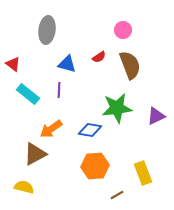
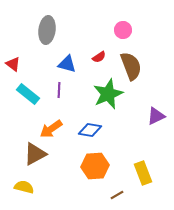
brown semicircle: moved 1 px right, 1 px down
green star: moved 9 px left, 14 px up; rotated 16 degrees counterclockwise
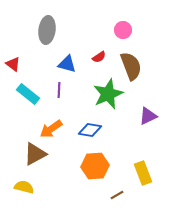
purple triangle: moved 8 px left
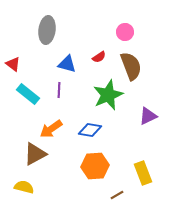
pink circle: moved 2 px right, 2 px down
green star: moved 1 px down
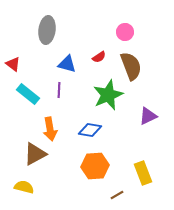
orange arrow: moved 1 px left; rotated 65 degrees counterclockwise
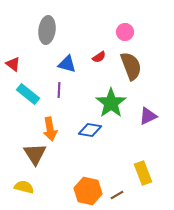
green star: moved 3 px right, 8 px down; rotated 12 degrees counterclockwise
brown triangle: rotated 35 degrees counterclockwise
orange hexagon: moved 7 px left, 25 px down; rotated 16 degrees clockwise
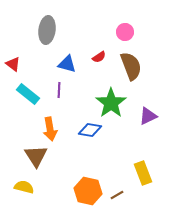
brown triangle: moved 1 px right, 2 px down
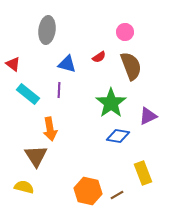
blue diamond: moved 28 px right, 6 px down
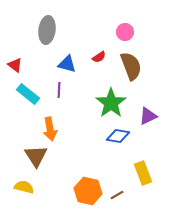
red triangle: moved 2 px right, 1 px down
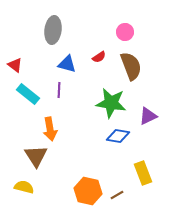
gray ellipse: moved 6 px right
green star: rotated 28 degrees counterclockwise
